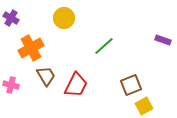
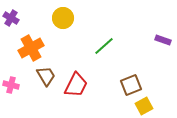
yellow circle: moved 1 px left
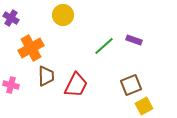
yellow circle: moved 3 px up
purple rectangle: moved 29 px left
brown trapezoid: rotated 30 degrees clockwise
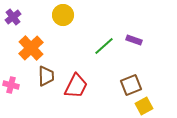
purple cross: moved 2 px right, 1 px up; rotated 21 degrees clockwise
orange cross: rotated 15 degrees counterclockwise
red trapezoid: moved 1 px down
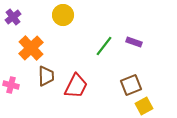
purple rectangle: moved 2 px down
green line: rotated 10 degrees counterclockwise
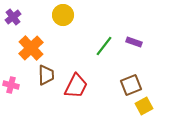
brown trapezoid: moved 1 px up
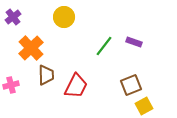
yellow circle: moved 1 px right, 2 px down
pink cross: rotated 28 degrees counterclockwise
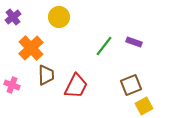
yellow circle: moved 5 px left
pink cross: moved 1 px right; rotated 35 degrees clockwise
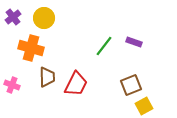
yellow circle: moved 15 px left, 1 px down
orange cross: rotated 30 degrees counterclockwise
brown trapezoid: moved 1 px right, 2 px down
red trapezoid: moved 2 px up
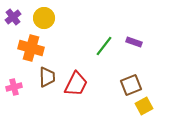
pink cross: moved 2 px right, 2 px down; rotated 35 degrees counterclockwise
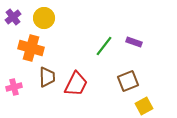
brown square: moved 3 px left, 4 px up
